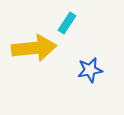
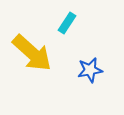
yellow arrow: moved 2 px left, 5 px down; rotated 48 degrees clockwise
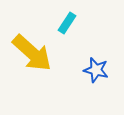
blue star: moved 6 px right; rotated 25 degrees clockwise
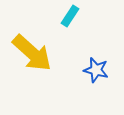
cyan rectangle: moved 3 px right, 7 px up
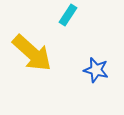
cyan rectangle: moved 2 px left, 1 px up
